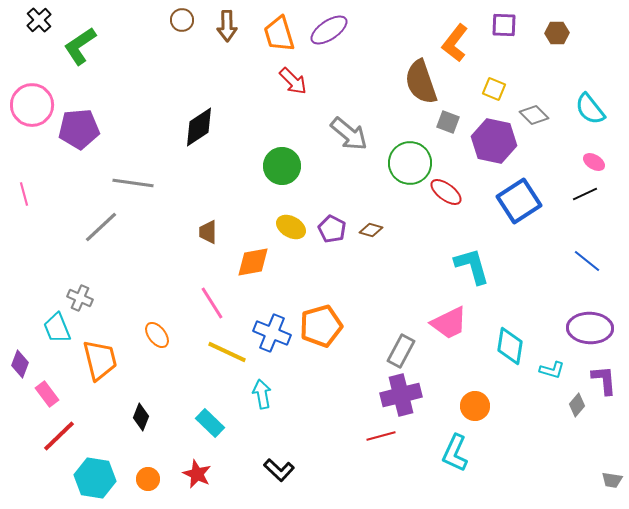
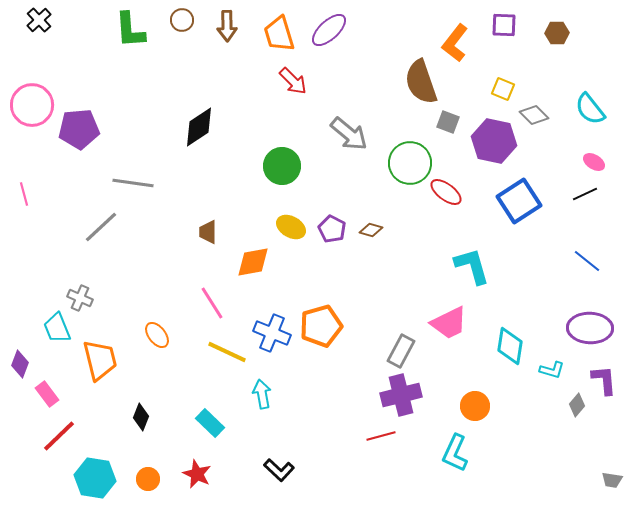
purple ellipse at (329, 30): rotated 9 degrees counterclockwise
green L-shape at (80, 46): moved 50 px right, 16 px up; rotated 60 degrees counterclockwise
yellow square at (494, 89): moved 9 px right
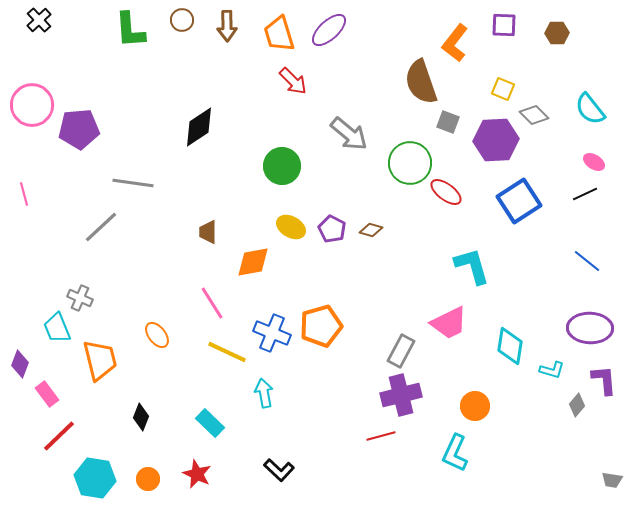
purple hexagon at (494, 141): moved 2 px right, 1 px up; rotated 15 degrees counterclockwise
cyan arrow at (262, 394): moved 2 px right, 1 px up
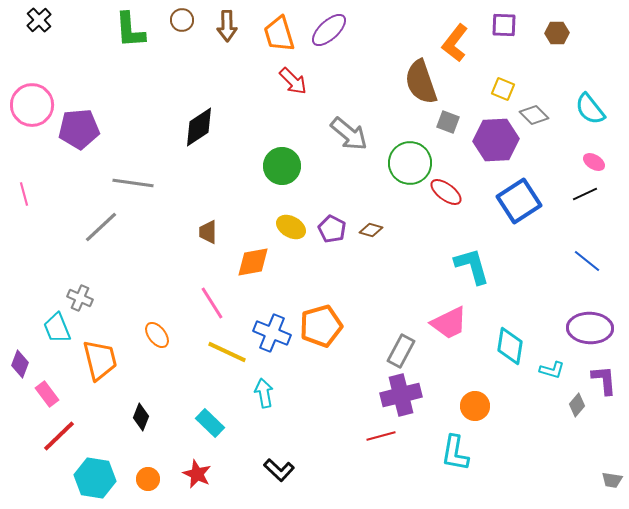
cyan L-shape at (455, 453): rotated 15 degrees counterclockwise
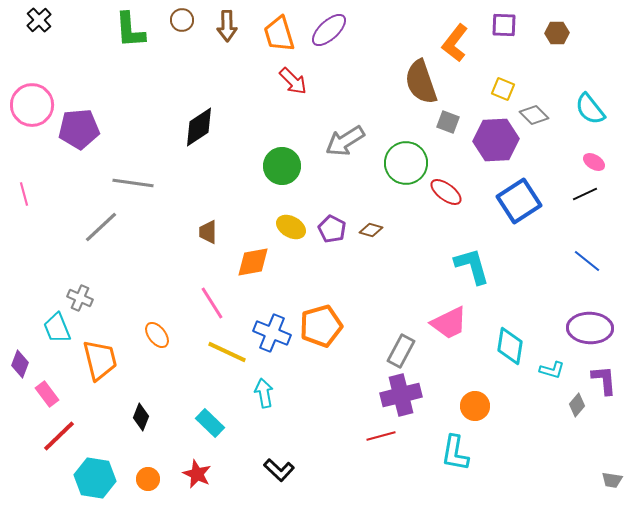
gray arrow at (349, 134): moved 4 px left, 7 px down; rotated 108 degrees clockwise
green circle at (410, 163): moved 4 px left
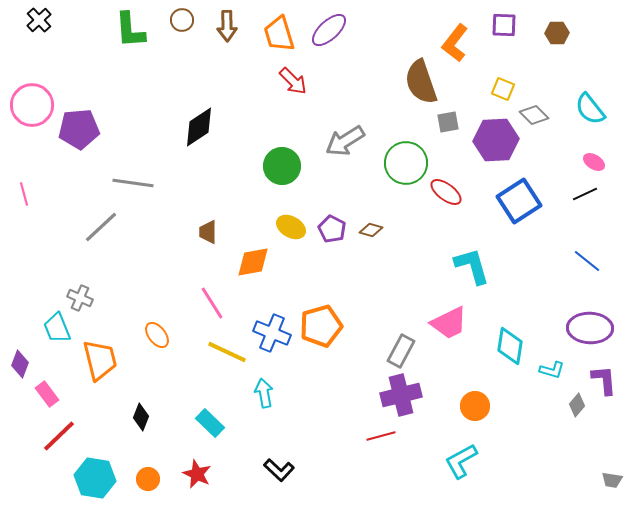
gray square at (448, 122): rotated 30 degrees counterclockwise
cyan L-shape at (455, 453): moved 6 px right, 8 px down; rotated 51 degrees clockwise
